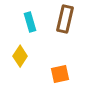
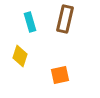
yellow diamond: rotated 15 degrees counterclockwise
orange square: moved 1 px down
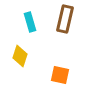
orange square: rotated 24 degrees clockwise
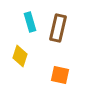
brown rectangle: moved 7 px left, 9 px down
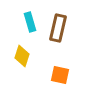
yellow diamond: moved 2 px right
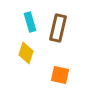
yellow diamond: moved 4 px right, 3 px up
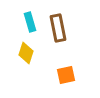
brown rectangle: rotated 24 degrees counterclockwise
orange square: moved 6 px right; rotated 24 degrees counterclockwise
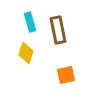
brown rectangle: moved 2 px down
